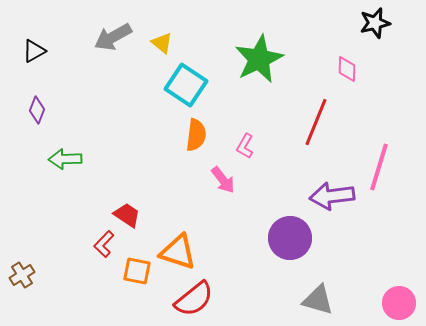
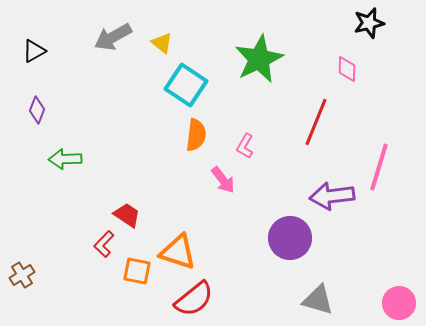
black star: moved 6 px left
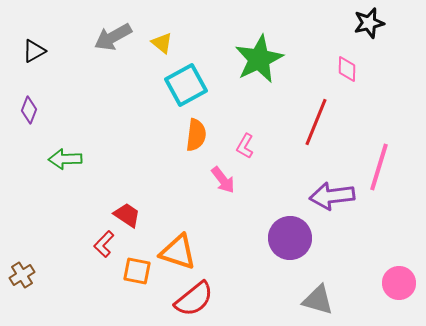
cyan square: rotated 27 degrees clockwise
purple diamond: moved 8 px left
pink circle: moved 20 px up
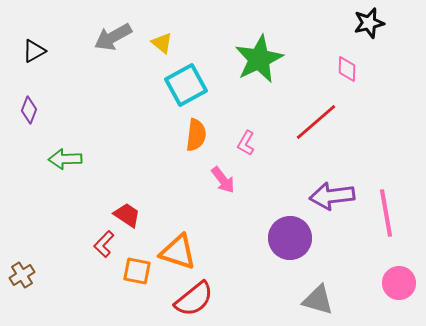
red line: rotated 27 degrees clockwise
pink L-shape: moved 1 px right, 3 px up
pink line: moved 7 px right, 46 px down; rotated 27 degrees counterclockwise
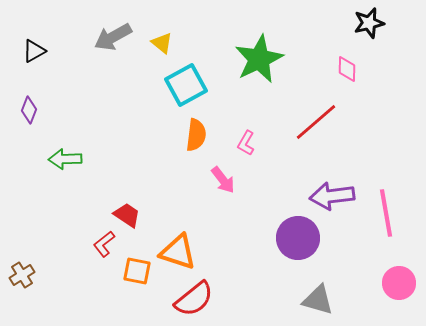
purple circle: moved 8 px right
red L-shape: rotated 8 degrees clockwise
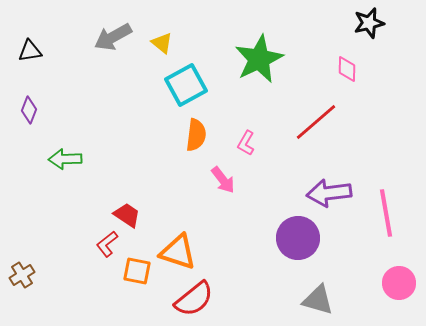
black triangle: moved 4 px left; rotated 20 degrees clockwise
purple arrow: moved 3 px left, 3 px up
red L-shape: moved 3 px right
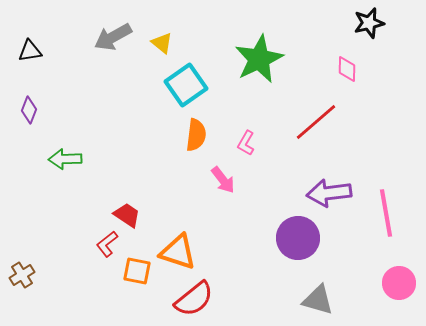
cyan square: rotated 6 degrees counterclockwise
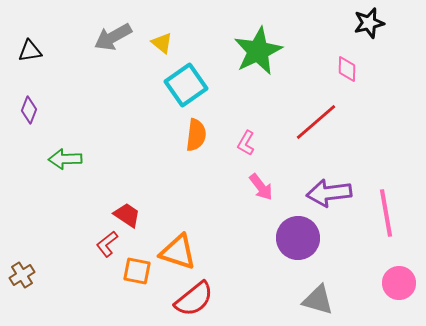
green star: moved 1 px left, 8 px up
pink arrow: moved 38 px right, 7 px down
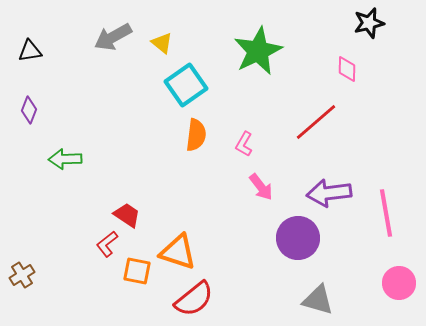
pink L-shape: moved 2 px left, 1 px down
